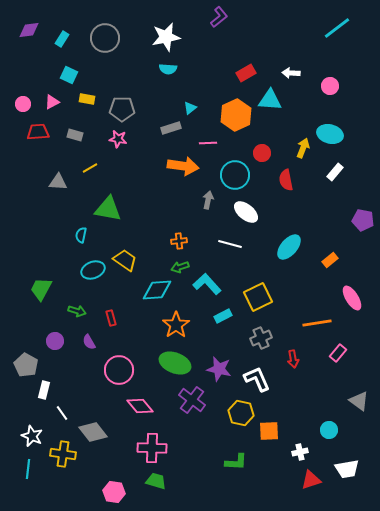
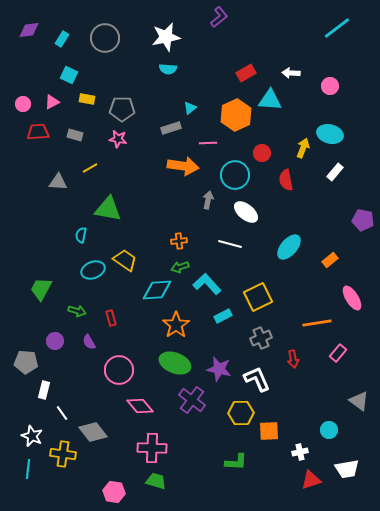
gray pentagon at (26, 365): moved 3 px up; rotated 25 degrees counterclockwise
yellow hexagon at (241, 413): rotated 15 degrees counterclockwise
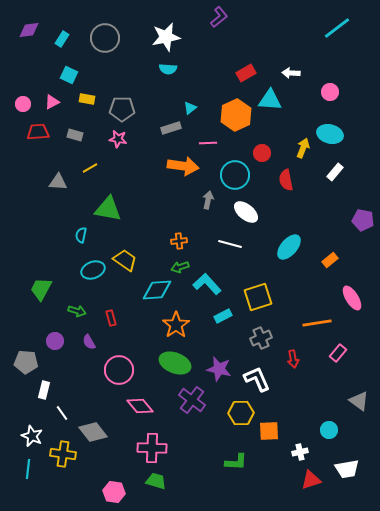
pink circle at (330, 86): moved 6 px down
yellow square at (258, 297): rotated 8 degrees clockwise
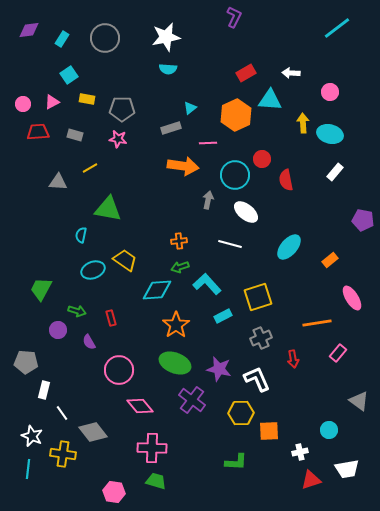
purple L-shape at (219, 17): moved 15 px right; rotated 25 degrees counterclockwise
cyan square at (69, 75): rotated 30 degrees clockwise
yellow arrow at (303, 148): moved 25 px up; rotated 24 degrees counterclockwise
red circle at (262, 153): moved 6 px down
purple circle at (55, 341): moved 3 px right, 11 px up
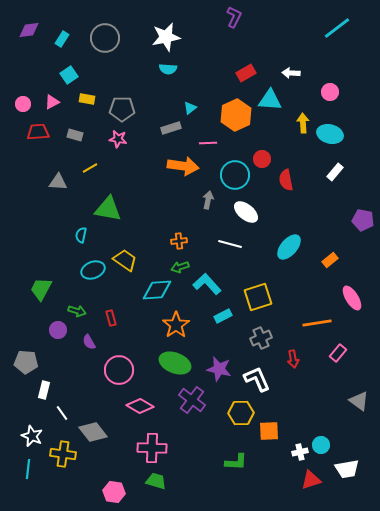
pink diamond at (140, 406): rotated 20 degrees counterclockwise
cyan circle at (329, 430): moved 8 px left, 15 px down
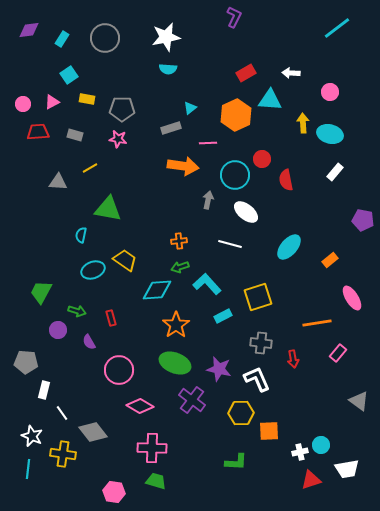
green trapezoid at (41, 289): moved 3 px down
gray cross at (261, 338): moved 5 px down; rotated 30 degrees clockwise
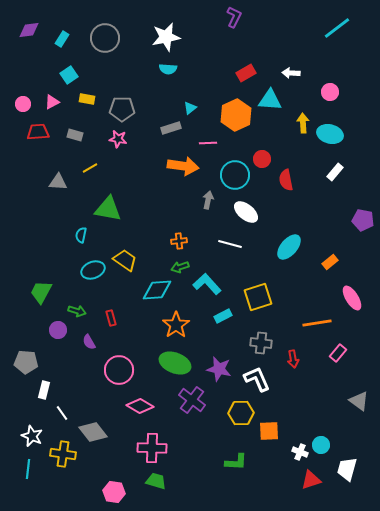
orange rectangle at (330, 260): moved 2 px down
white cross at (300, 452): rotated 35 degrees clockwise
white trapezoid at (347, 469): rotated 115 degrees clockwise
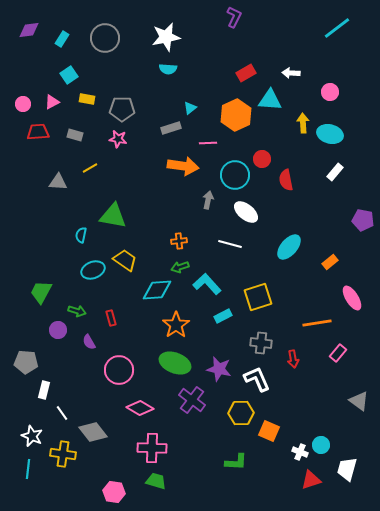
green triangle at (108, 209): moved 5 px right, 7 px down
pink diamond at (140, 406): moved 2 px down
orange square at (269, 431): rotated 25 degrees clockwise
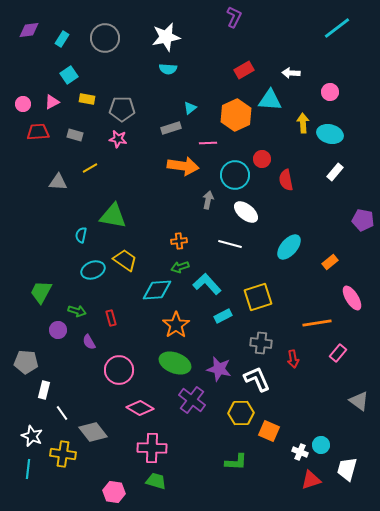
red rectangle at (246, 73): moved 2 px left, 3 px up
